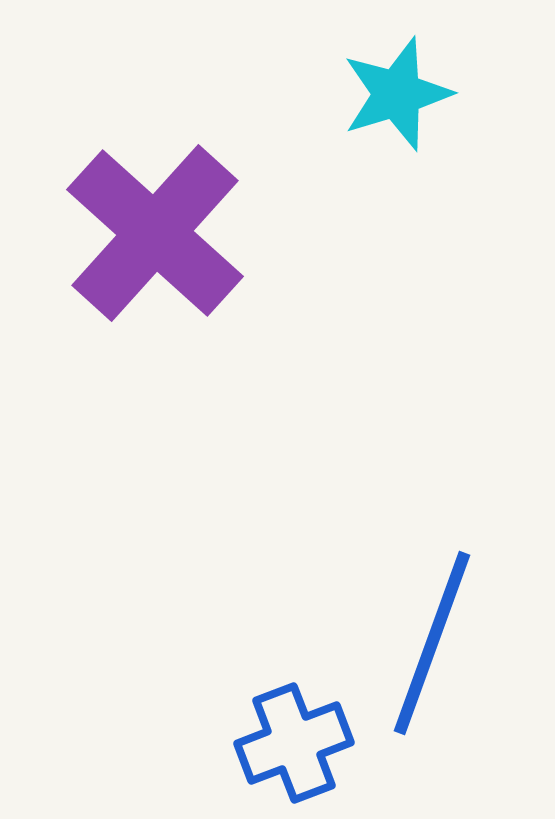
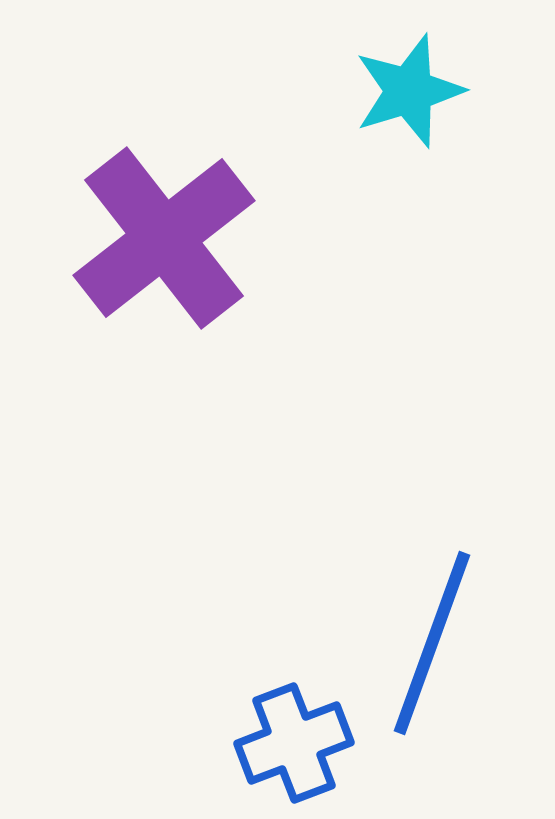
cyan star: moved 12 px right, 3 px up
purple cross: moved 9 px right, 5 px down; rotated 10 degrees clockwise
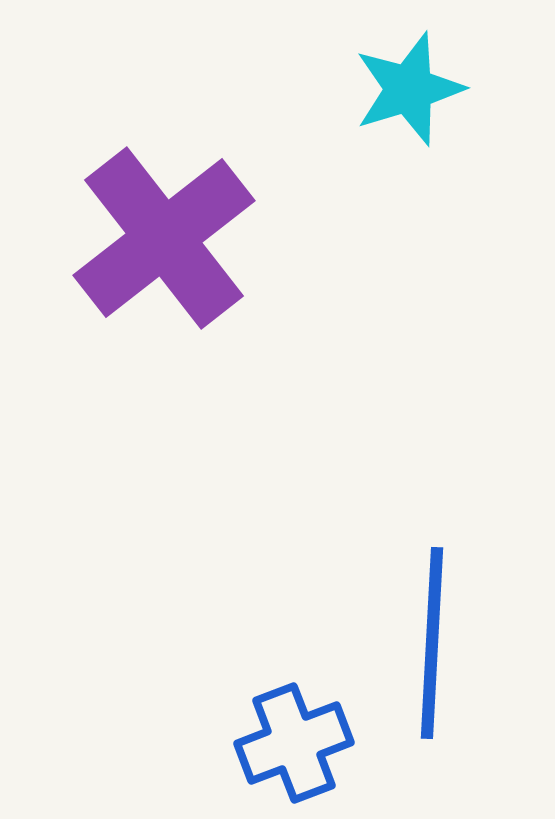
cyan star: moved 2 px up
blue line: rotated 17 degrees counterclockwise
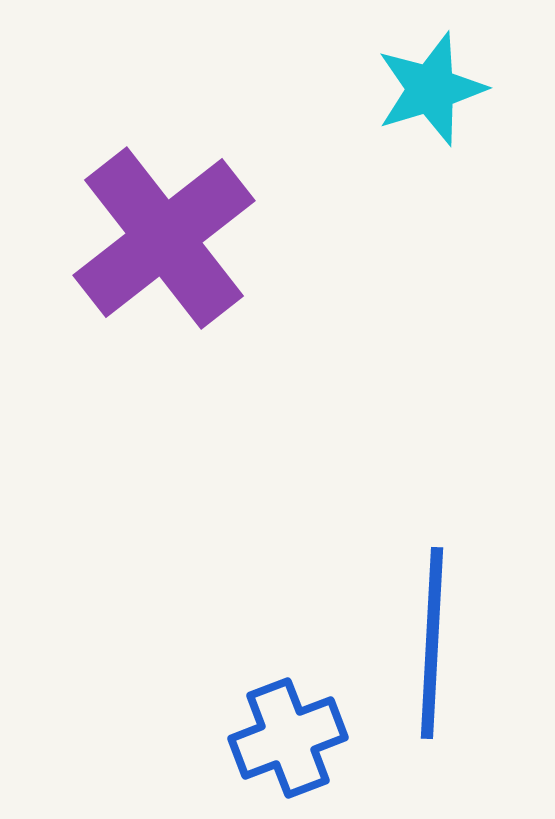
cyan star: moved 22 px right
blue cross: moved 6 px left, 5 px up
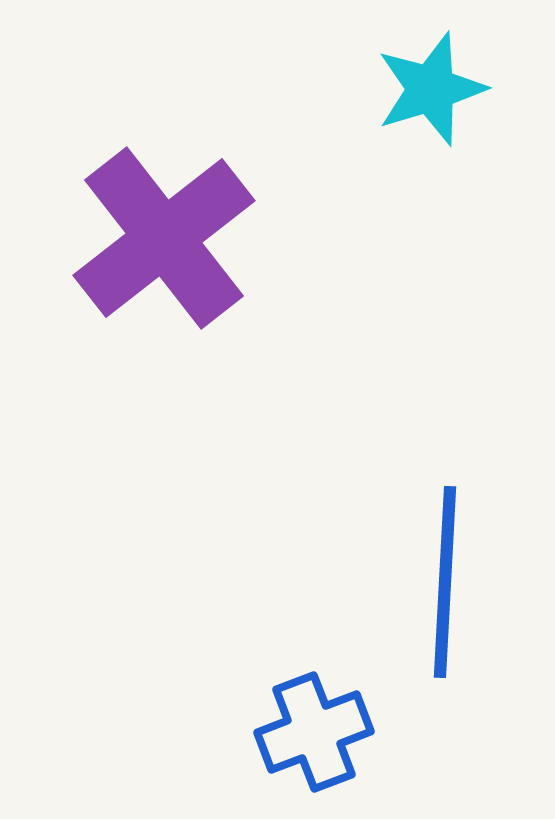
blue line: moved 13 px right, 61 px up
blue cross: moved 26 px right, 6 px up
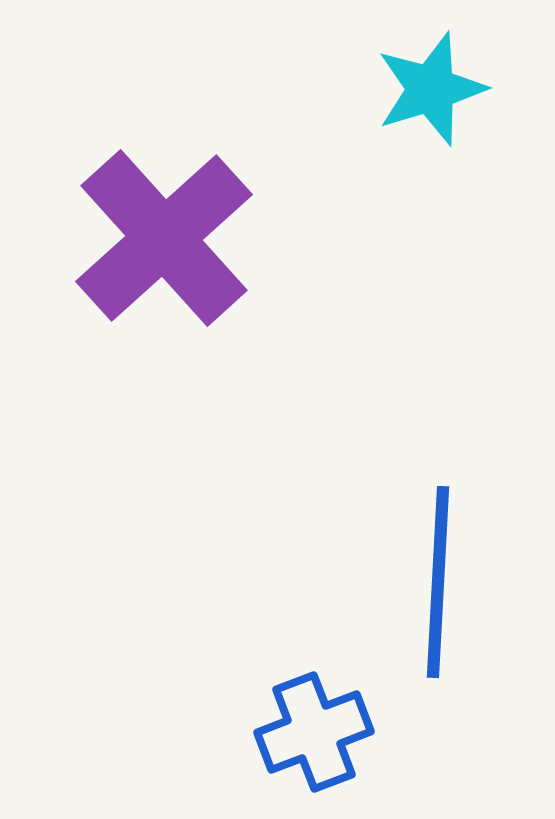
purple cross: rotated 4 degrees counterclockwise
blue line: moved 7 px left
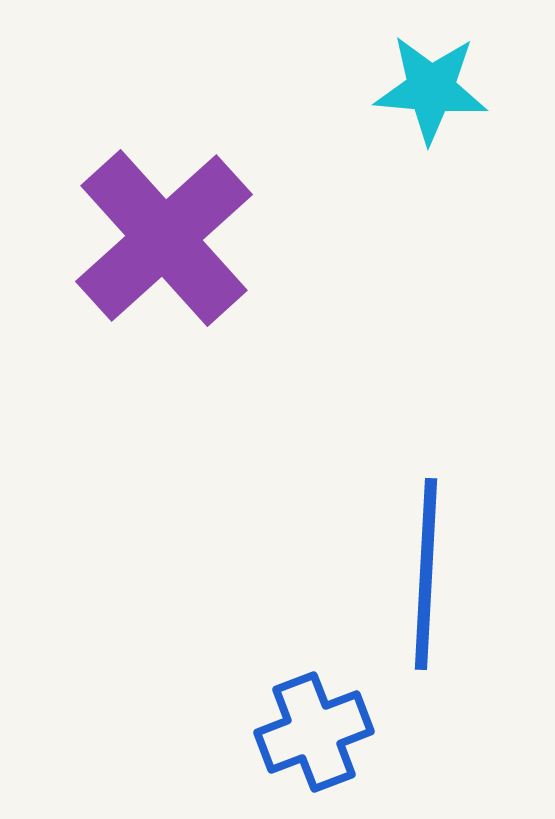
cyan star: rotated 22 degrees clockwise
blue line: moved 12 px left, 8 px up
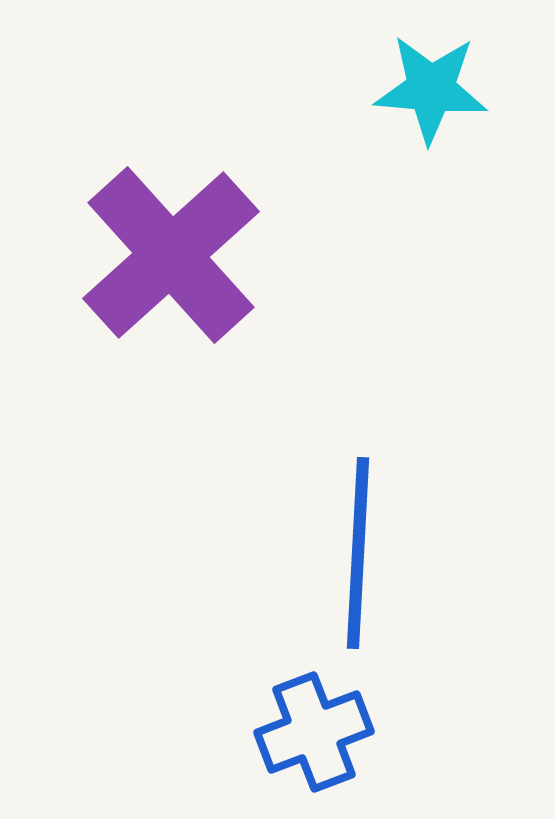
purple cross: moved 7 px right, 17 px down
blue line: moved 68 px left, 21 px up
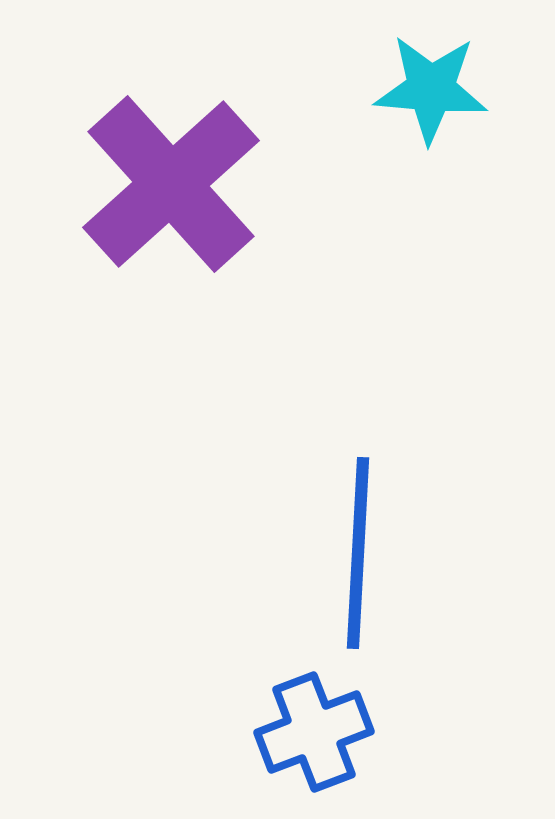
purple cross: moved 71 px up
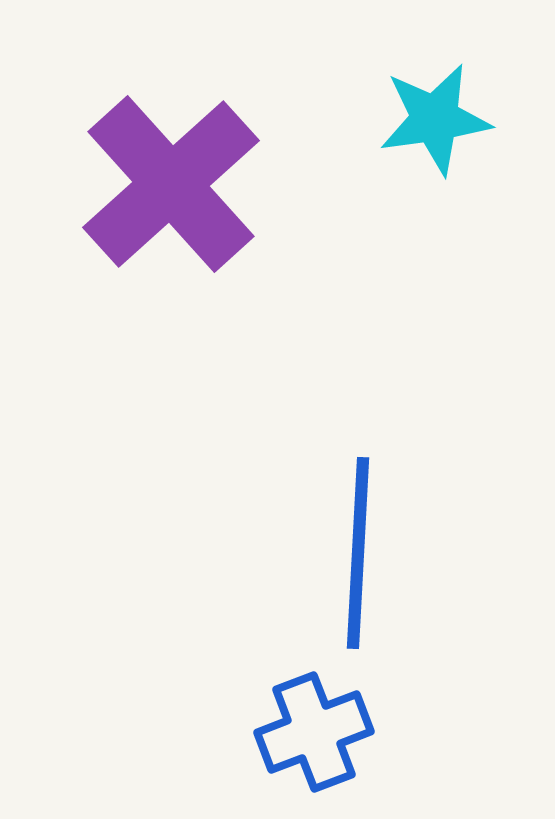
cyan star: moved 4 px right, 30 px down; rotated 13 degrees counterclockwise
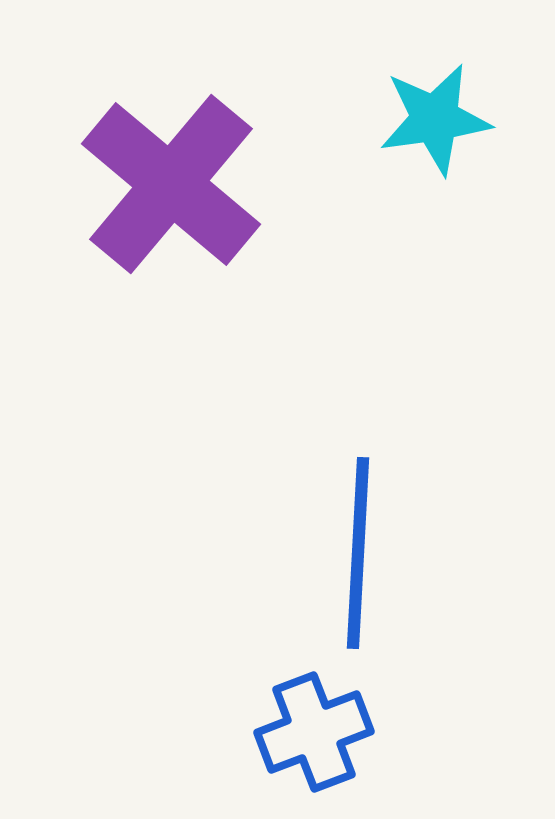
purple cross: rotated 8 degrees counterclockwise
